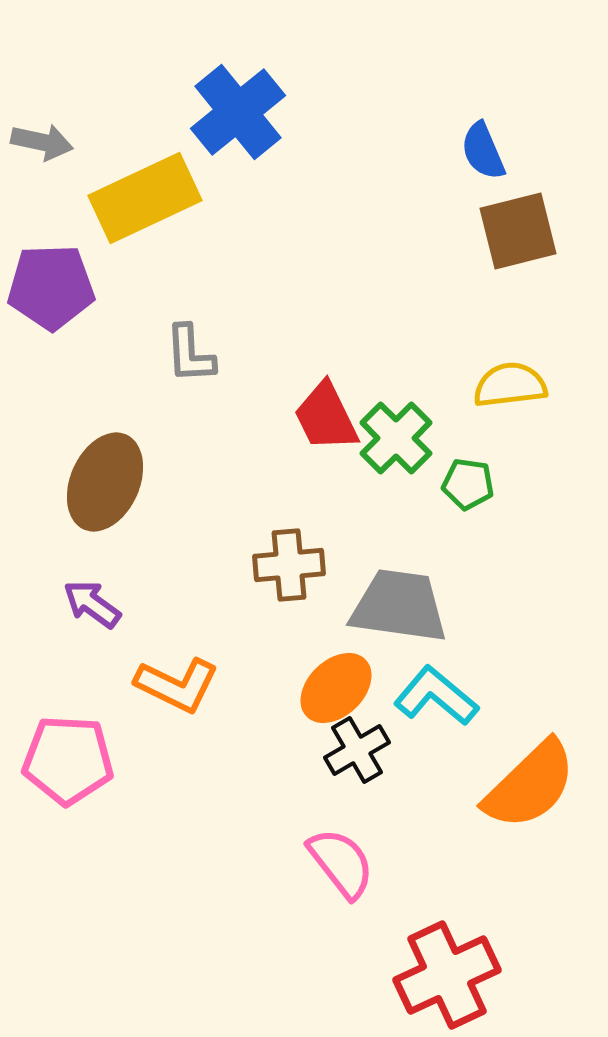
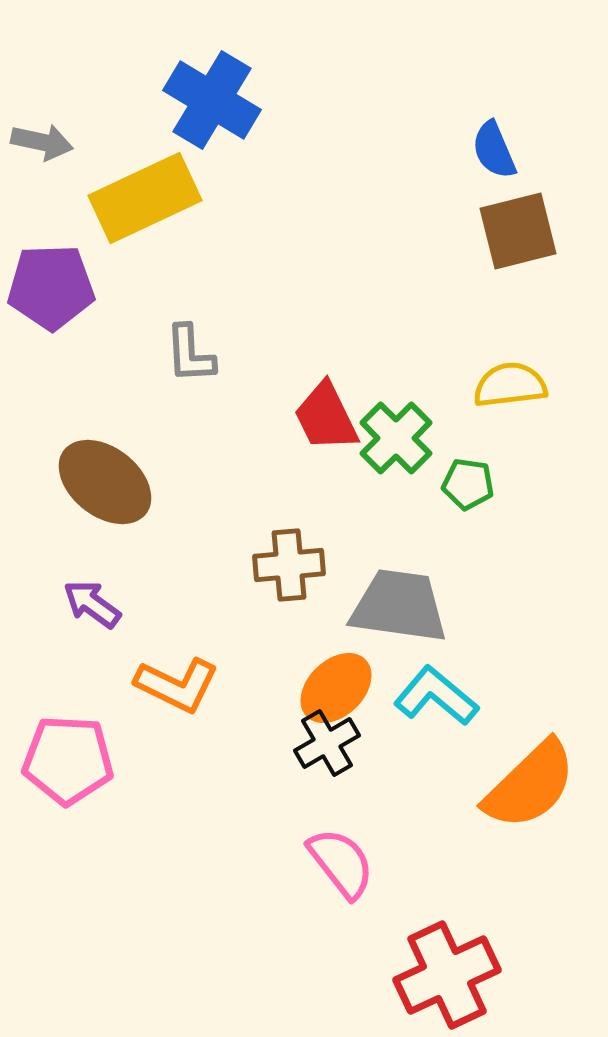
blue cross: moved 26 px left, 12 px up; rotated 20 degrees counterclockwise
blue semicircle: moved 11 px right, 1 px up
brown ellipse: rotated 76 degrees counterclockwise
black cross: moved 30 px left, 7 px up
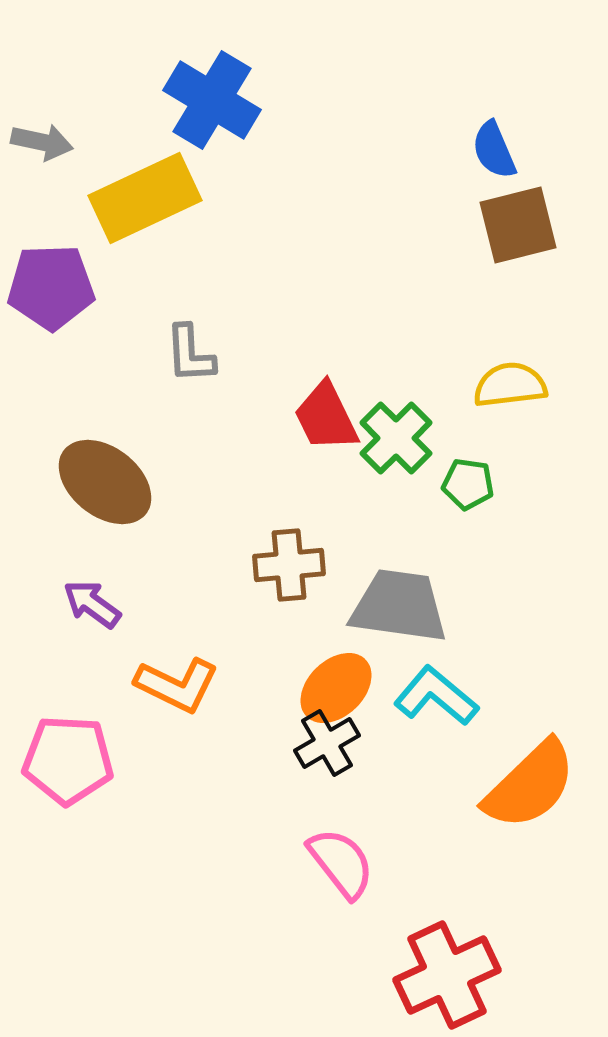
brown square: moved 6 px up
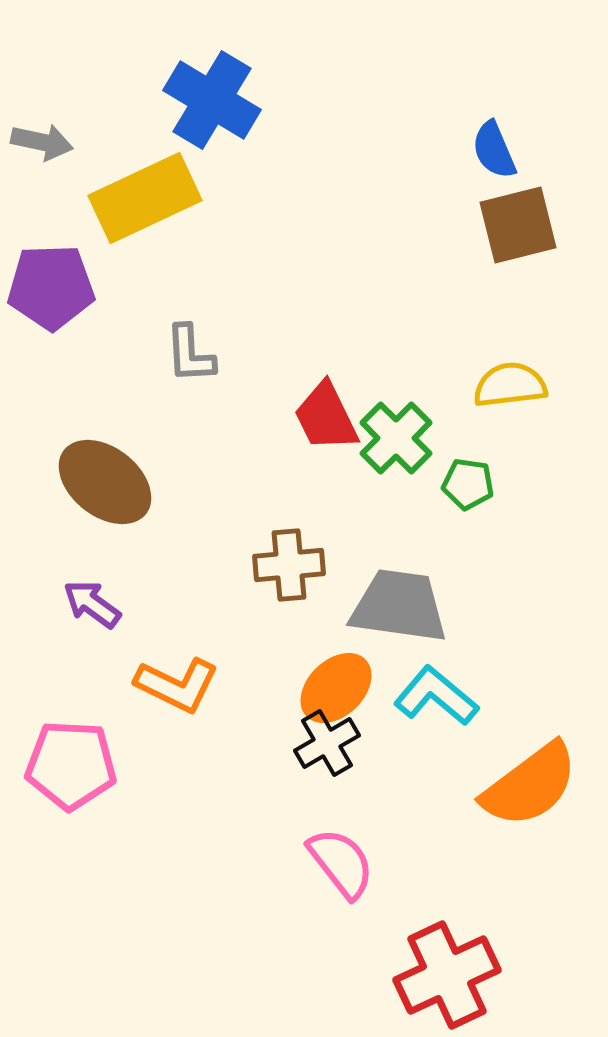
pink pentagon: moved 3 px right, 5 px down
orange semicircle: rotated 7 degrees clockwise
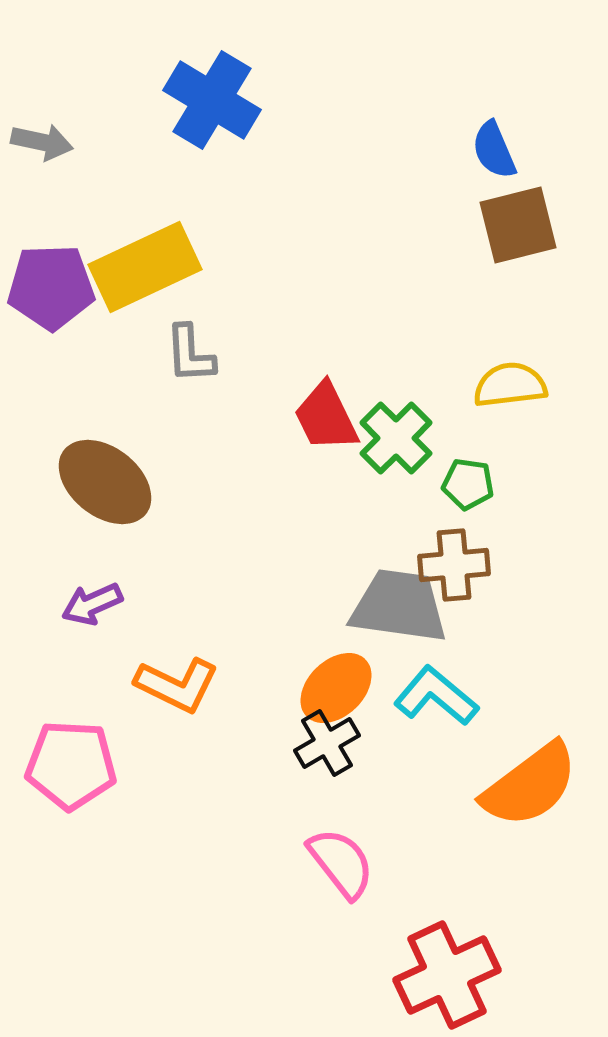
yellow rectangle: moved 69 px down
brown cross: moved 165 px right
purple arrow: rotated 60 degrees counterclockwise
